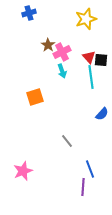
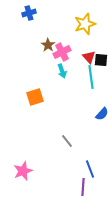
yellow star: moved 1 px left, 5 px down
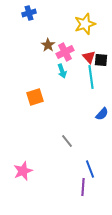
pink cross: moved 3 px right
